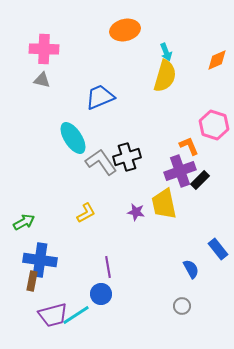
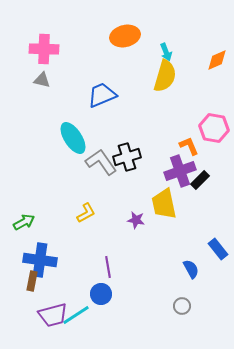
orange ellipse: moved 6 px down
blue trapezoid: moved 2 px right, 2 px up
pink hexagon: moved 3 px down; rotated 8 degrees counterclockwise
purple star: moved 8 px down
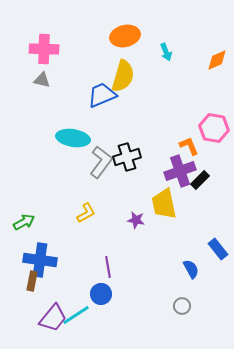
yellow semicircle: moved 42 px left
cyan ellipse: rotated 48 degrees counterclockwise
gray L-shape: rotated 72 degrees clockwise
purple trapezoid: moved 3 px down; rotated 36 degrees counterclockwise
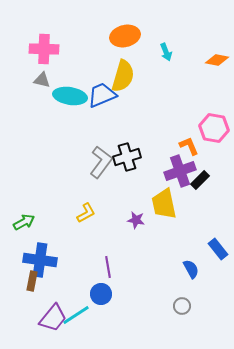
orange diamond: rotated 35 degrees clockwise
cyan ellipse: moved 3 px left, 42 px up
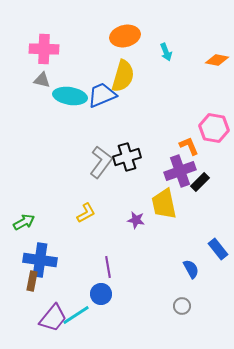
black rectangle: moved 2 px down
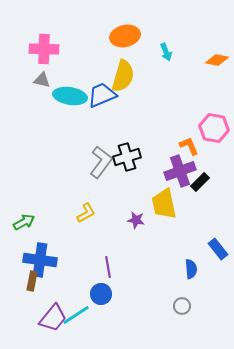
blue semicircle: rotated 24 degrees clockwise
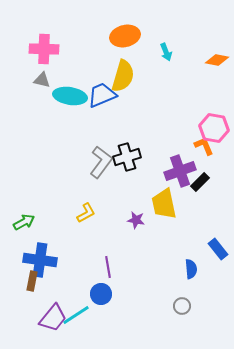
orange L-shape: moved 15 px right
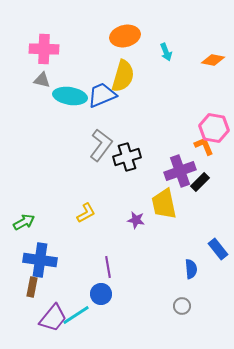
orange diamond: moved 4 px left
gray L-shape: moved 17 px up
brown rectangle: moved 6 px down
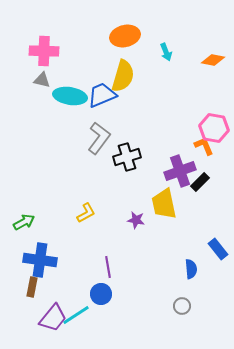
pink cross: moved 2 px down
gray L-shape: moved 2 px left, 7 px up
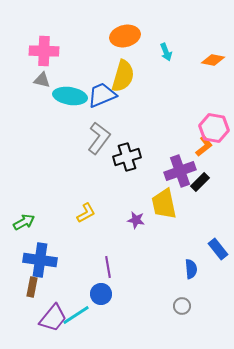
orange L-shape: rotated 75 degrees clockwise
